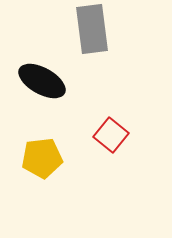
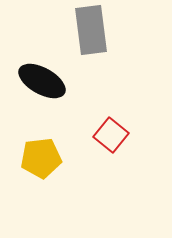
gray rectangle: moved 1 px left, 1 px down
yellow pentagon: moved 1 px left
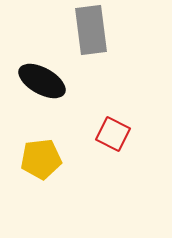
red square: moved 2 px right, 1 px up; rotated 12 degrees counterclockwise
yellow pentagon: moved 1 px down
